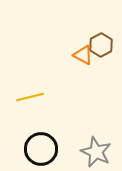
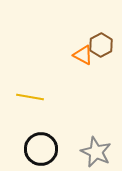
yellow line: rotated 24 degrees clockwise
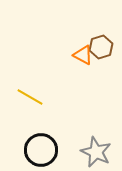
brown hexagon: moved 2 px down; rotated 10 degrees clockwise
yellow line: rotated 20 degrees clockwise
black circle: moved 1 px down
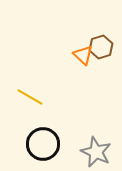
orange triangle: rotated 15 degrees clockwise
black circle: moved 2 px right, 6 px up
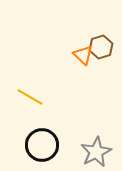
black circle: moved 1 px left, 1 px down
gray star: rotated 20 degrees clockwise
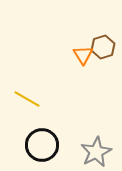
brown hexagon: moved 2 px right
orange triangle: rotated 15 degrees clockwise
yellow line: moved 3 px left, 2 px down
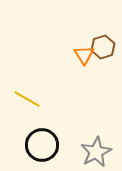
orange triangle: moved 1 px right
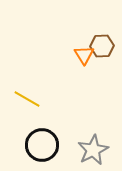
brown hexagon: moved 1 px left, 1 px up; rotated 15 degrees clockwise
gray star: moved 3 px left, 2 px up
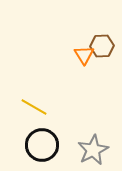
yellow line: moved 7 px right, 8 px down
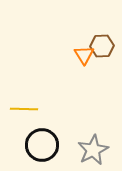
yellow line: moved 10 px left, 2 px down; rotated 28 degrees counterclockwise
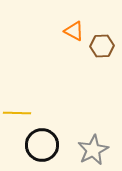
orange triangle: moved 10 px left, 24 px up; rotated 30 degrees counterclockwise
yellow line: moved 7 px left, 4 px down
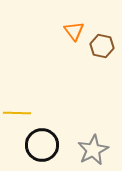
orange triangle: rotated 25 degrees clockwise
brown hexagon: rotated 15 degrees clockwise
